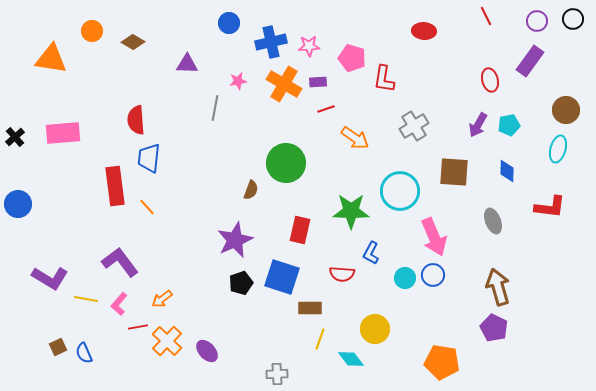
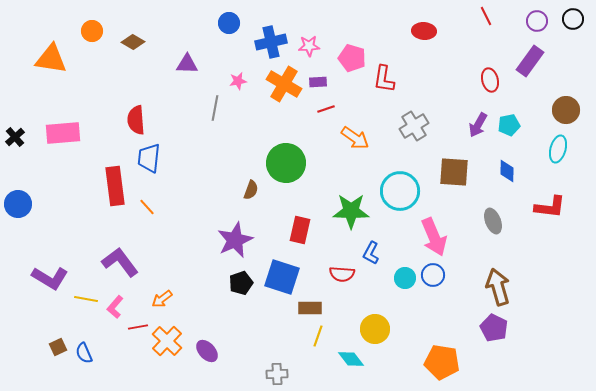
pink L-shape at (119, 304): moved 4 px left, 3 px down
yellow line at (320, 339): moved 2 px left, 3 px up
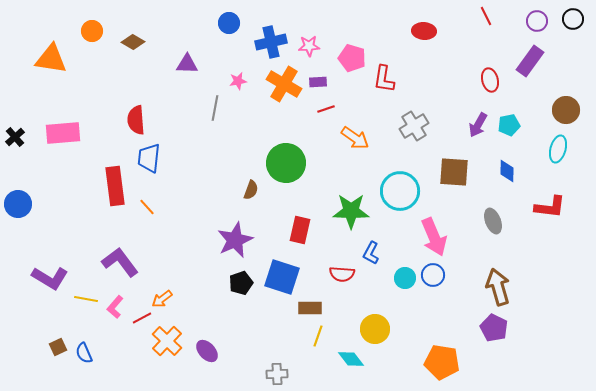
red line at (138, 327): moved 4 px right, 9 px up; rotated 18 degrees counterclockwise
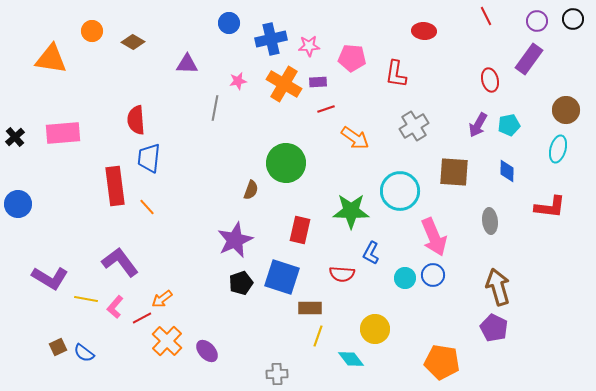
blue cross at (271, 42): moved 3 px up
pink pentagon at (352, 58): rotated 12 degrees counterclockwise
purple rectangle at (530, 61): moved 1 px left, 2 px up
red L-shape at (384, 79): moved 12 px right, 5 px up
gray ellipse at (493, 221): moved 3 px left; rotated 15 degrees clockwise
blue semicircle at (84, 353): rotated 30 degrees counterclockwise
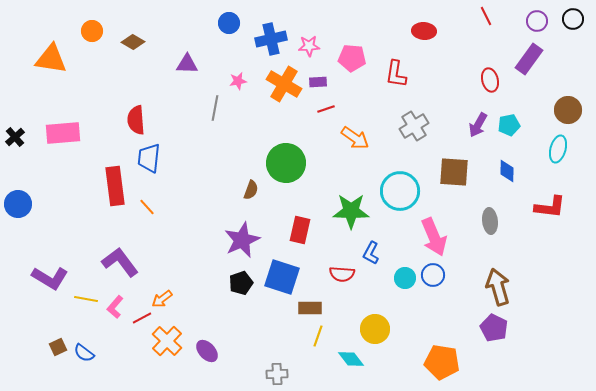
brown circle at (566, 110): moved 2 px right
purple star at (235, 240): moved 7 px right
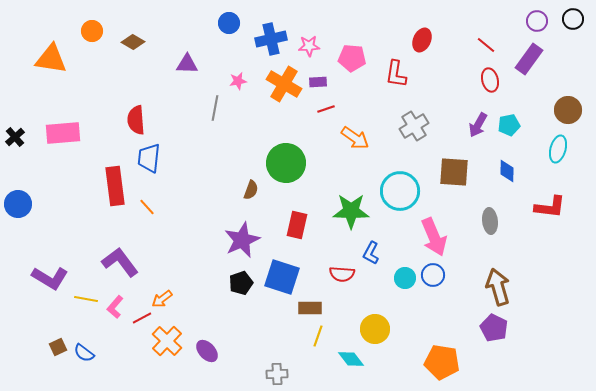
red line at (486, 16): moved 29 px down; rotated 24 degrees counterclockwise
red ellipse at (424, 31): moved 2 px left, 9 px down; rotated 70 degrees counterclockwise
red rectangle at (300, 230): moved 3 px left, 5 px up
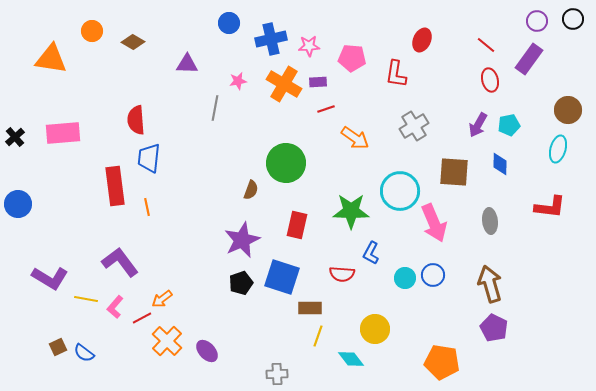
blue diamond at (507, 171): moved 7 px left, 7 px up
orange line at (147, 207): rotated 30 degrees clockwise
pink arrow at (434, 237): moved 14 px up
brown arrow at (498, 287): moved 8 px left, 3 px up
